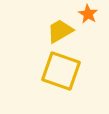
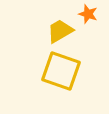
orange star: rotated 12 degrees counterclockwise
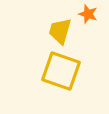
yellow trapezoid: rotated 44 degrees counterclockwise
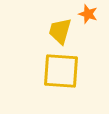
yellow square: rotated 15 degrees counterclockwise
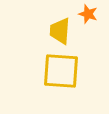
yellow trapezoid: rotated 12 degrees counterclockwise
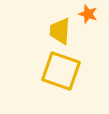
yellow square: rotated 15 degrees clockwise
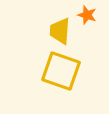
orange star: moved 1 px left, 1 px down
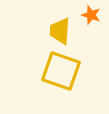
orange star: moved 4 px right
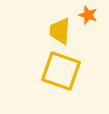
orange star: moved 3 px left
